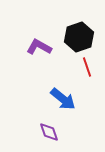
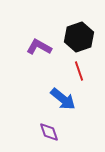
red line: moved 8 px left, 4 px down
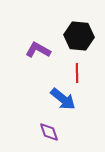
black hexagon: moved 1 px up; rotated 24 degrees clockwise
purple L-shape: moved 1 px left, 3 px down
red line: moved 2 px left, 2 px down; rotated 18 degrees clockwise
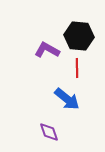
purple L-shape: moved 9 px right
red line: moved 5 px up
blue arrow: moved 4 px right
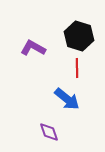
black hexagon: rotated 12 degrees clockwise
purple L-shape: moved 14 px left, 2 px up
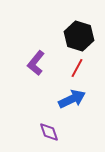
purple L-shape: moved 3 px right, 15 px down; rotated 80 degrees counterclockwise
red line: rotated 30 degrees clockwise
blue arrow: moved 5 px right; rotated 64 degrees counterclockwise
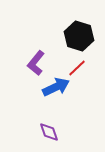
red line: rotated 18 degrees clockwise
blue arrow: moved 16 px left, 12 px up
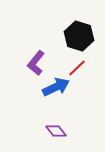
purple diamond: moved 7 px right, 1 px up; rotated 20 degrees counterclockwise
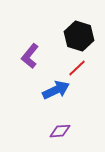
purple L-shape: moved 6 px left, 7 px up
blue arrow: moved 3 px down
purple diamond: moved 4 px right; rotated 55 degrees counterclockwise
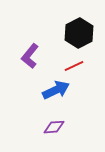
black hexagon: moved 3 px up; rotated 16 degrees clockwise
red line: moved 3 px left, 2 px up; rotated 18 degrees clockwise
purple diamond: moved 6 px left, 4 px up
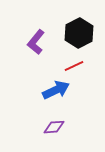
purple L-shape: moved 6 px right, 14 px up
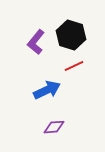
black hexagon: moved 8 px left, 2 px down; rotated 16 degrees counterclockwise
blue arrow: moved 9 px left
